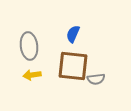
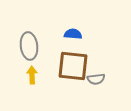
blue semicircle: rotated 72 degrees clockwise
yellow arrow: rotated 96 degrees clockwise
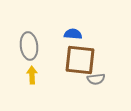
brown square: moved 7 px right, 6 px up
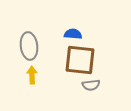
gray semicircle: moved 5 px left, 6 px down
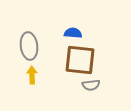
blue semicircle: moved 1 px up
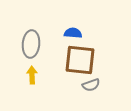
gray ellipse: moved 2 px right, 2 px up; rotated 12 degrees clockwise
gray semicircle: rotated 12 degrees counterclockwise
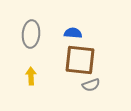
gray ellipse: moved 10 px up
yellow arrow: moved 1 px left, 1 px down
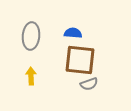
gray ellipse: moved 2 px down
gray semicircle: moved 2 px left, 1 px up
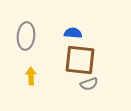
gray ellipse: moved 5 px left
